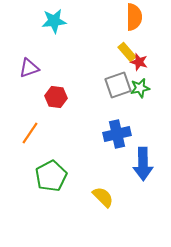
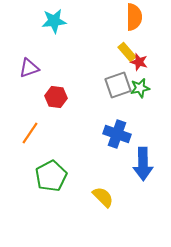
blue cross: rotated 32 degrees clockwise
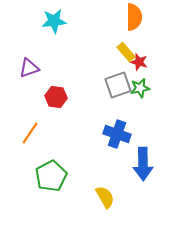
yellow rectangle: moved 1 px left
yellow semicircle: moved 2 px right; rotated 15 degrees clockwise
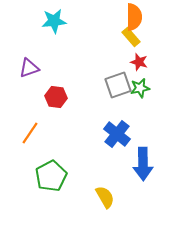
yellow rectangle: moved 5 px right, 15 px up
blue cross: rotated 20 degrees clockwise
